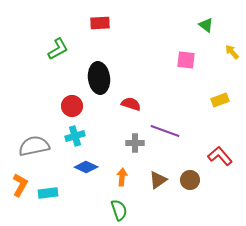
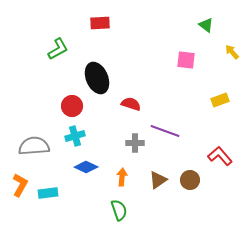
black ellipse: moved 2 px left; rotated 16 degrees counterclockwise
gray semicircle: rotated 8 degrees clockwise
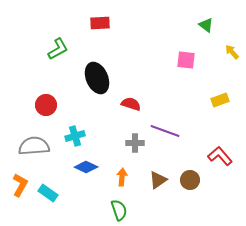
red circle: moved 26 px left, 1 px up
cyan rectangle: rotated 42 degrees clockwise
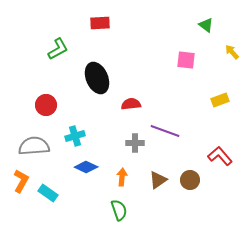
red semicircle: rotated 24 degrees counterclockwise
orange L-shape: moved 1 px right, 4 px up
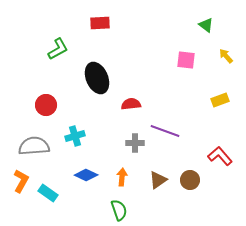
yellow arrow: moved 6 px left, 4 px down
blue diamond: moved 8 px down
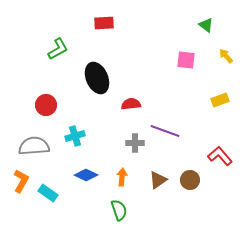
red rectangle: moved 4 px right
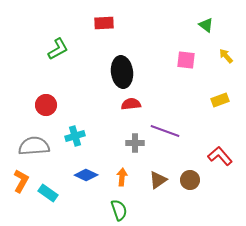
black ellipse: moved 25 px right, 6 px up; rotated 16 degrees clockwise
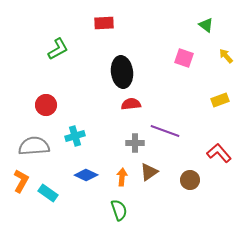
pink square: moved 2 px left, 2 px up; rotated 12 degrees clockwise
red L-shape: moved 1 px left, 3 px up
brown triangle: moved 9 px left, 8 px up
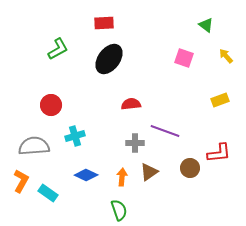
black ellipse: moved 13 px left, 13 px up; rotated 44 degrees clockwise
red circle: moved 5 px right
red L-shape: rotated 125 degrees clockwise
brown circle: moved 12 px up
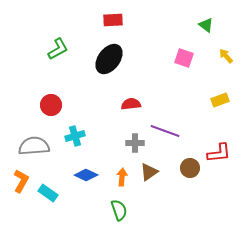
red rectangle: moved 9 px right, 3 px up
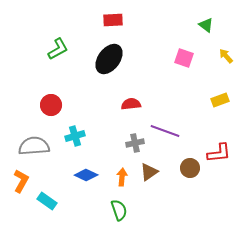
gray cross: rotated 12 degrees counterclockwise
cyan rectangle: moved 1 px left, 8 px down
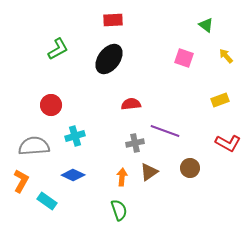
red L-shape: moved 9 px right, 10 px up; rotated 35 degrees clockwise
blue diamond: moved 13 px left
